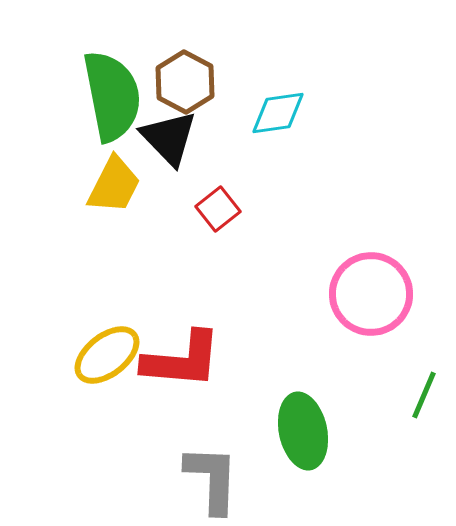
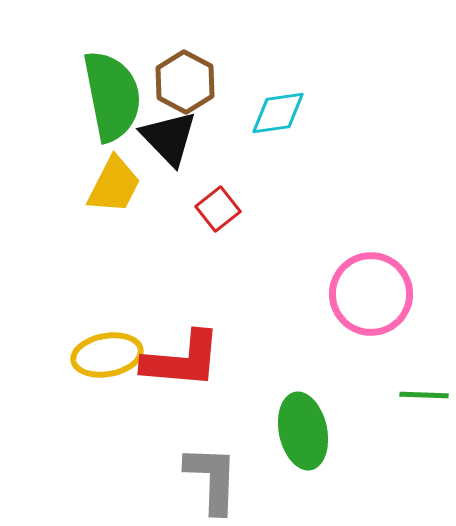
yellow ellipse: rotated 28 degrees clockwise
green line: rotated 69 degrees clockwise
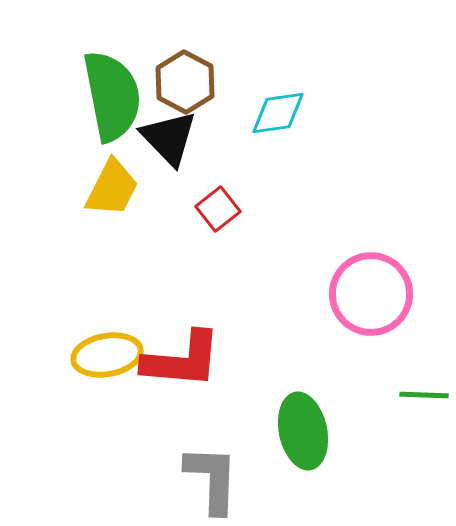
yellow trapezoid: moved 2 px left, 3 px down
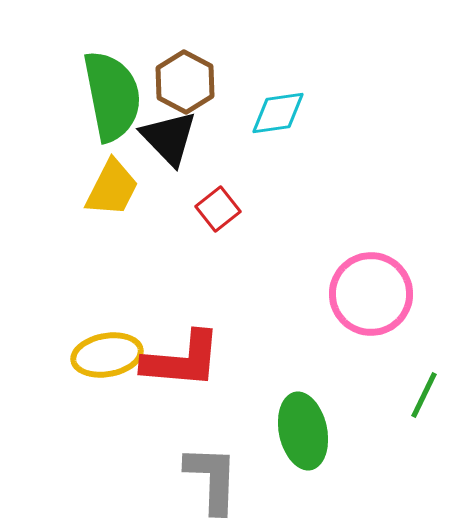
green line: rotated 66 degrees counterclockwise
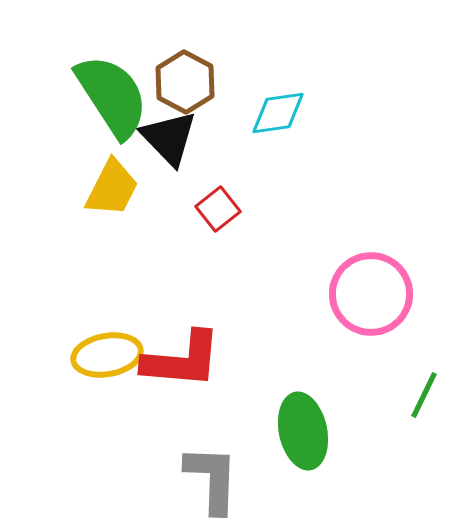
green semicircle: rotated 22 degrees counterclockwise
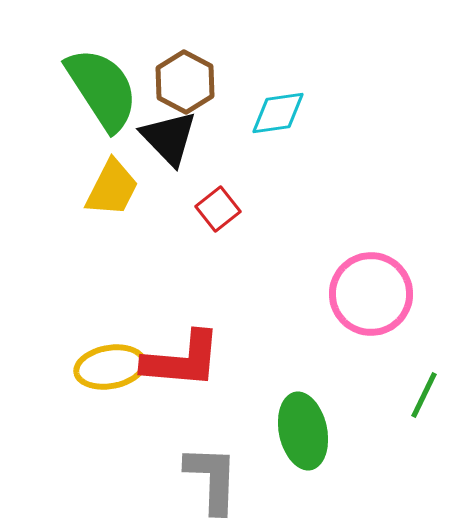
green semicircle: moved 10 px left, 7 px up
yellow ellipse: moved 3 px right, 12 px down
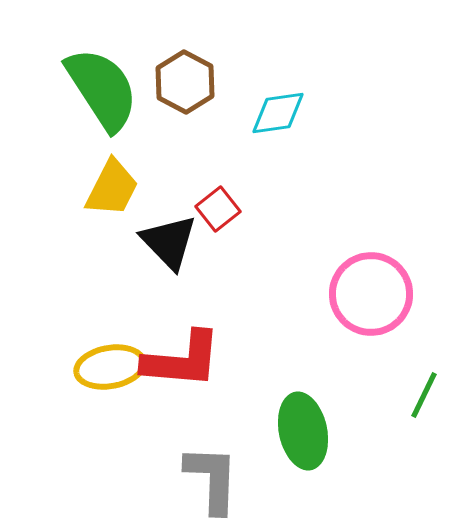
black triangle: moved 104 px down
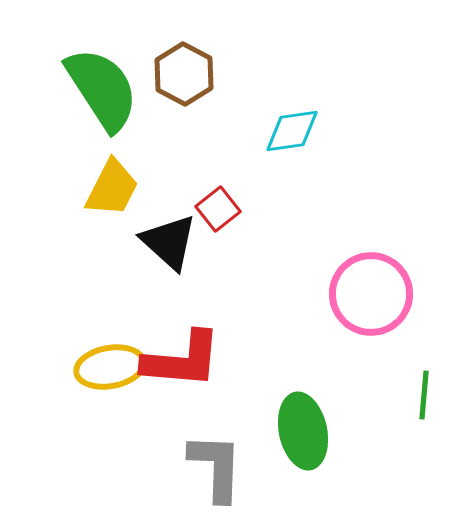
brown hexagon: moved 1 px left, 8 px up
cyan diamond: moved 14 px right, 18 px down
black triangle: rotated 4 degrees counterclockwise
green line: rotated 21 degrees counterclockwise
gray L-shape: moved 4 px right, 12 px up
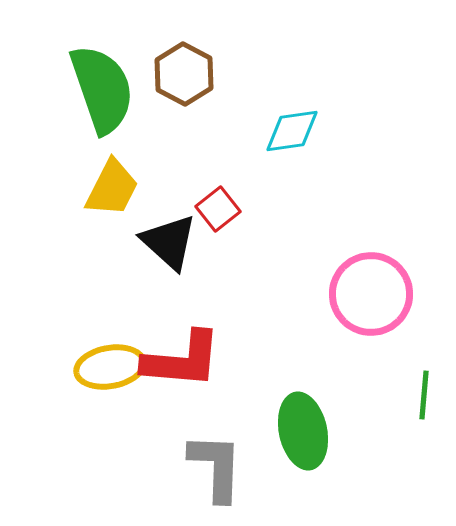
green semicircle: rotated 14 degrees clockwise
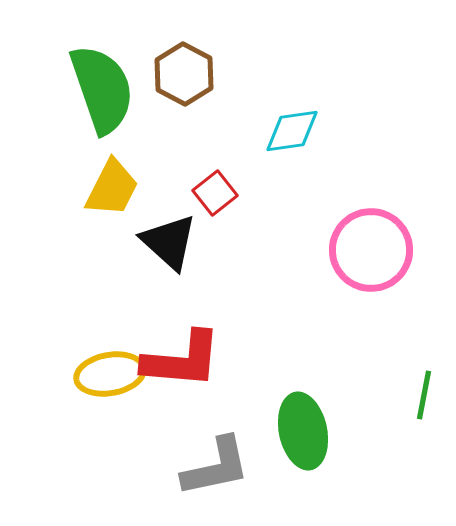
red square: moved 3 px left, 16 px up
pink circle: moved 44 px up
yellow ellipse: moved 7 px down
green line: rotated 6 degrees clockwise
gray L-shape: rotated 76 degrees clockwise
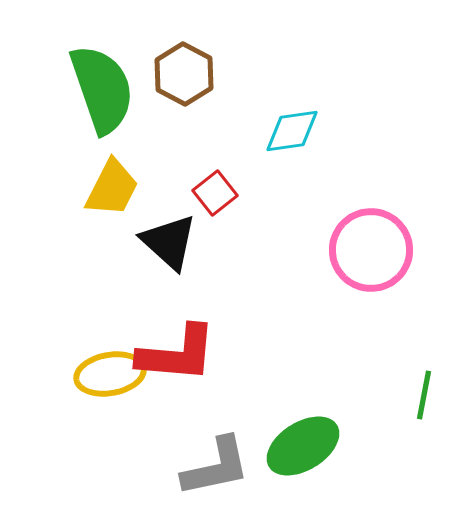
red L-shape: moved 5 px left, 6 px up
green ellipse: moved 15 px down; rotated 70 degrees clockwise
